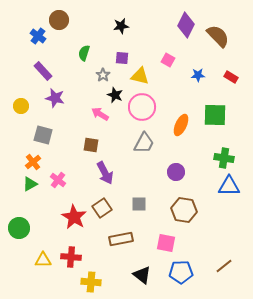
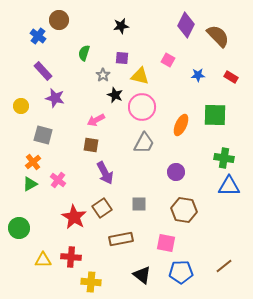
pink arrow at (100, 114): moved 4 px left, 6 px down; rotated 60 degrees counterclockwise
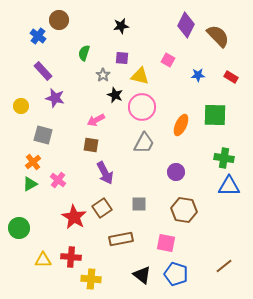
blue pentagon at (181, 272): moved 5 px left, 2 px down; rotated 20 degrees clockwise
yellow cross at (91, 282): moved 3 px up
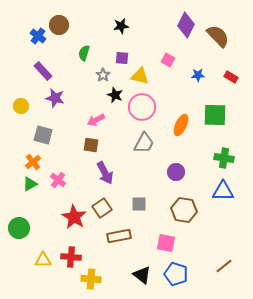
brown circle at (59, 20): moved 5 px down
blue triangle at (229, 186): moved 6 px left, 5 px down
brown rectangle at (121, 239): moved 2 px left, 3 px up
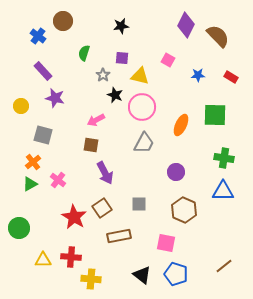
brown circle at (59, 25): moved 4 px right, 4 px up
brown hexagon at (184, 210): rotated 15 degrees clockwise
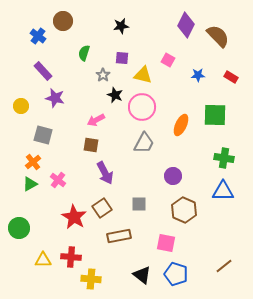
yellow triangle at (140, 76): moved 3 px right, 1 px up
purple circle at (176, 172): moved 3 px left, 4 px down
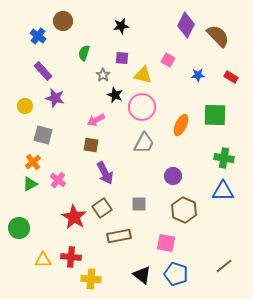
yellow circle at (21, 106): moved 4 px right
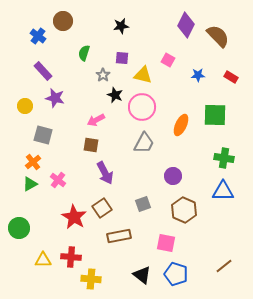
gray square at (139, 204): moved 4 px right; rotated 21 degrees counterclockwise
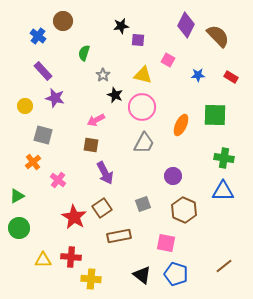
purple square at (122, 58): moved 16 px right, 18 px up
green triangle at (30, 184): moved 13 px left, 12 px down
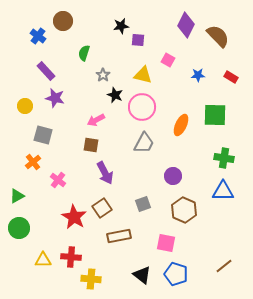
purple rectangle at (43, 71): moved 3 px right
